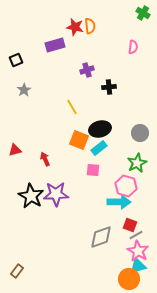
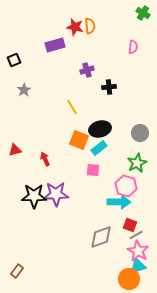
black square: moved 2 px left
black star: moved 3 px right; rotated 30 degrees counterclockwise
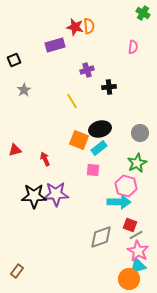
orange semicircle: moved 1 px left
yellow line: moved 6 px up
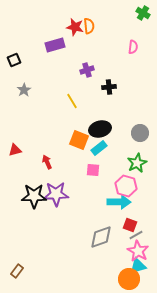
red arrow: moved 2 px right, 3 px down
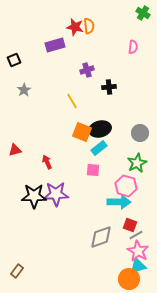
orange square: moved 3 px right, 8 px up
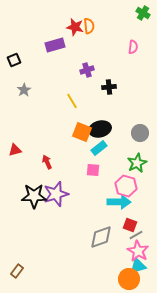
purple star: rotated 15 degrees counterclockwise
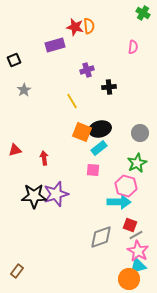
red arrow: moved 3 px left, 4 px up; rotated 16 degrees clockwise
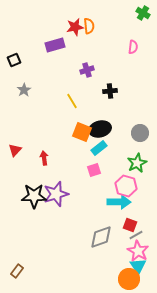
red star: rotated 24 degrees counterclockwise
black cross: moved 1 px right, 4 px down
red triangle: rotated 32 degrees counterclockwise
pink square: moved 1 px right; rotated 24 degrees counterclockwise
cyan triangle: rotated 48 degrees counterclockwise
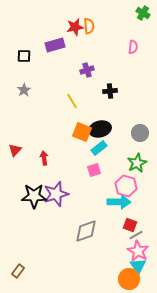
black square: moved 10 px right, 4 px up; rotated 24 degrees clockwise
gray diamond: moved 15 px left, 6 px up
brown rectangle: moved 1 px right
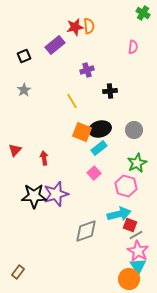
purple rectangle: rotated 24 degrees counterclockwise
black square: rotated 24 degrees counterclockwise
gray circle: moved 6 px left, 3 px up
pink square: moved 3 px down; rotated 24 degrees counterclockwise
cyan arrow: moved 12 px down; rotated 15 degrees counterclockwise
brown rectangle: moved 1 px down
